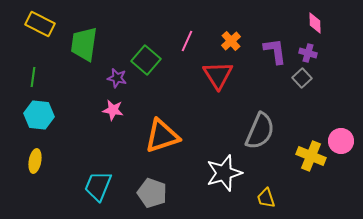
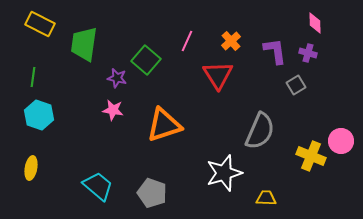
gray square: moved 6 px left, 7 px down; rotated 12 degrees clockwise
cyan hexagon: rotated 12 degrees clockwise
orange triangle: moved 2 px right, 11 px up
yellow ellipse: moved 4 px left, 7 px down
cyan trapezoid: rotated 108 degrees clockwise
yellow trapezoid: rotated 110 degrees clockwise
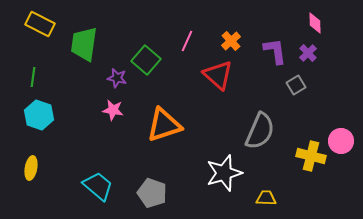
purple cross: rotated 30 degrees clockwise
red triangle: rotated 16 degrees counterclockwise
yellow cross: rotated 8 degrees counterclockwise
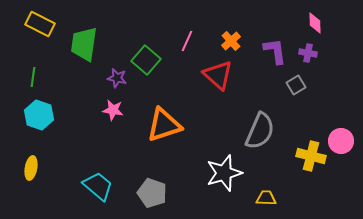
purple cross: rotated 36 degrees counterclockwise
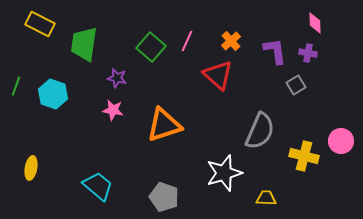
green square: moved 5 px right, 13 px up
green line: moved 17 px left, 9 px down; rotated 12 degrees clockwise
cyan hexagon: moved 14 px right, 21 px up
yellow cross: moved 7 px left
gray pentagon: moved 12 px right, 4 px down
